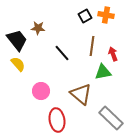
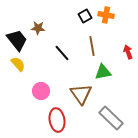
brown line: rotated 18 degrees counterclockwise
red arrow: moved 15 px right, 2 px up
brown triangle: rotated 15 degrees clockwise
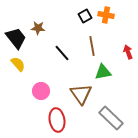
black trapezoid: moved 1 px left, 2 px up
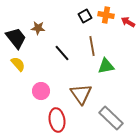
red arrow: moved 30 px up; rotated 40 degrees counterclockwise
green triangle: moved 3 px right, 6 px up
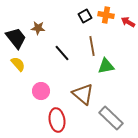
brown triangle: moved 2 px right; rotated 15 degrees counterclockwise
